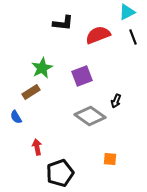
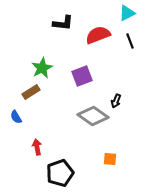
cyan triangle: moved 1 px down
black line: moved 3 px left, 4 px down
gray diamond: moved 3 px right
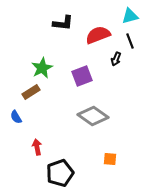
cyan triangle: moved 3 px right, 3 px down; rotated 12 degrees clockwise
black arrow: moved 42 px up
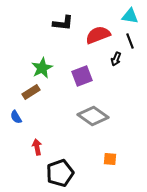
cyan triangle: rotated 24 degrees clockwise
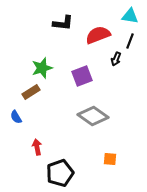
black line: rotated 42 degrees clockwise
green star: rotated 10 degrees clockwise
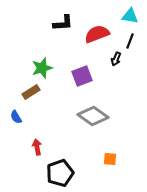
black L-shape: rotated 10 degrees counterclockwise
red semicircle: moved 1 px left, 1 px up
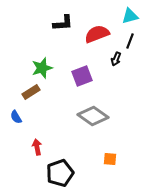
cyan triangle: rotated 24 degrees counterclockwise
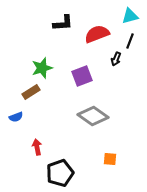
blue semicircle: rotated 80 degrees counterclockwise
